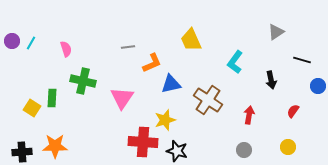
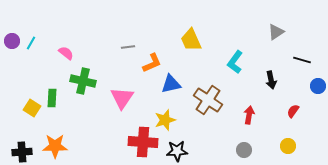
pink semicircle: moved 4 px down; rotated 35 degrees counterclockwise
yellow circle: moved 1 px up
black star: rotated 20 degrees counterclockwise
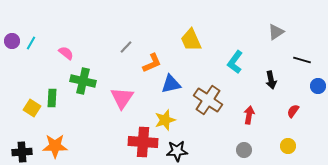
gray line: moved 2 px left; rotated 40 degrees counterclockwise
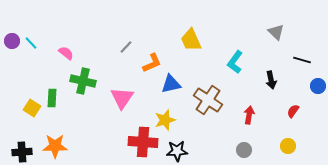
gray triangle: rotated 42 degrees counterclockwise
cyan line: rotated 72 degrees counterclockwise
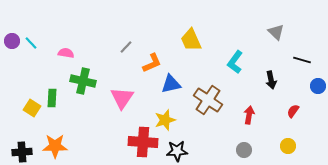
pink semicircle: rotated 28 degrees counterclockwise
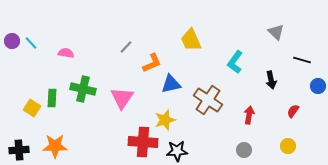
green cross: moved 8 px down
black cross: moved 3 px left, 2 px up
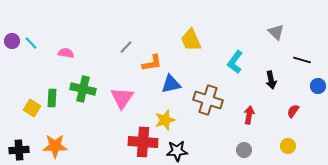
orange L-shape: rotated 15 degrees clockwise
brown cross: rotated 16 degrees counterclockwise
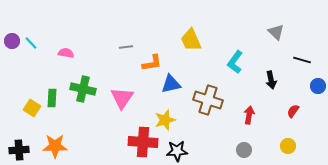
gray line: rotated 40 degrees clockwise
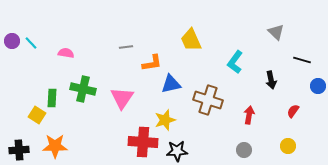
yellow square: moved 5 px right, 7 px down
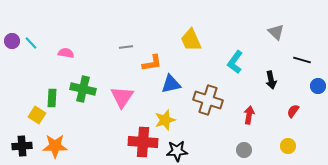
pink triangle: moved 1 px up
black cross: moved 3 px right, 4 px up
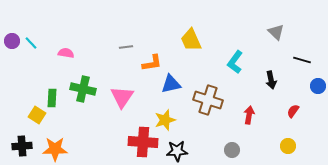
orange star: moved 3 px down
gray circle: moved 12 px left
